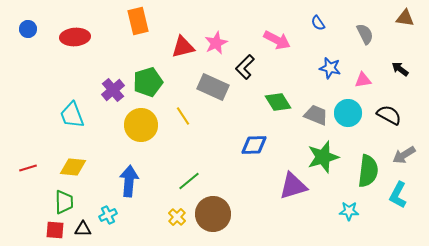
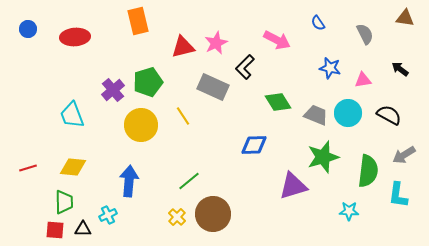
cyan L-shape: rotated 20 degrees counterclockwise
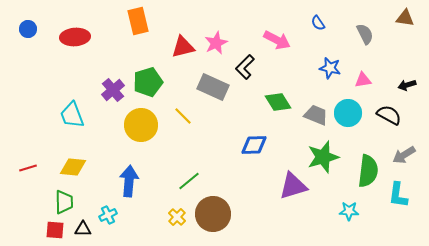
black arrow: moved 7 px right, 16 px down; rotated 54 degrees counterclockwise
yellow line: rotated 12 degrees counterclockwise
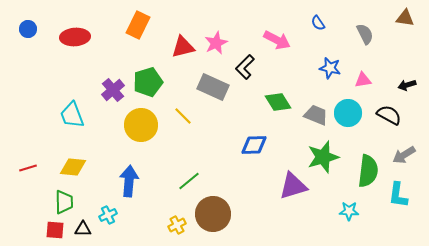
orange rectangle: moved 4 px down; rotated 40 degrees clockwise
yellow cross: moved 8 px down; rotated 18 degrees clockwise
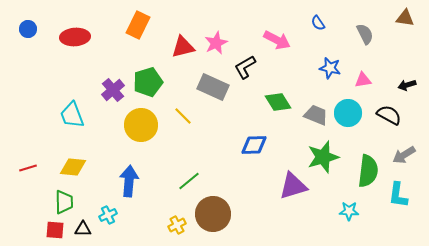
black L-shape: rotated 15 degrees clockwise
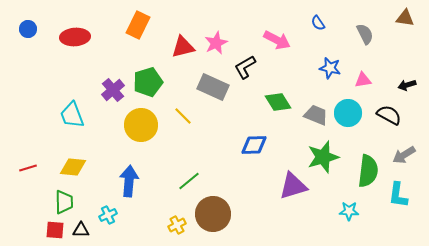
black triangle: moved 2 px left, 1 px down
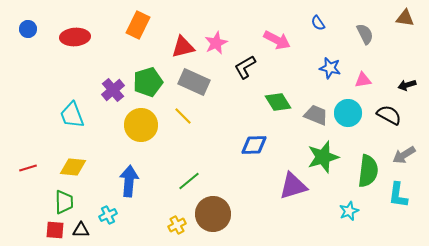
gray rectangle: moved 19 px left, 5 px up
cyan star: rotated 24 degrees counterclockwise
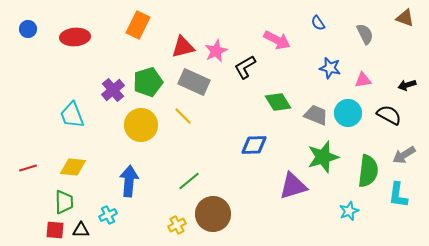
brown triangle: rotated 12 degrees clockwise
pink star: moved 8 px down
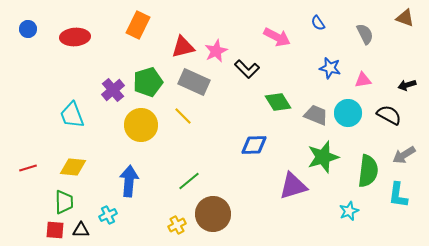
pink arrow: moved 3 px up
black L-shape: moved 2 px right, 2 px down; rotated 105 degrees counterclockwise
